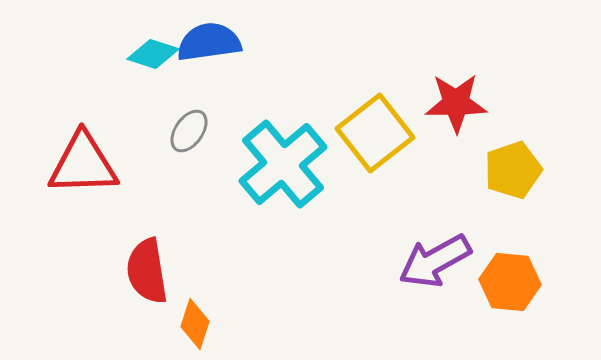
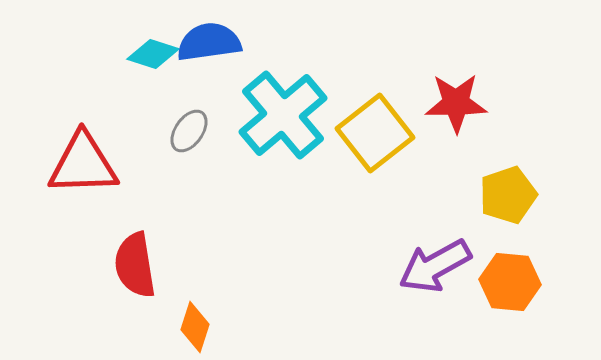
cyan cross: moved 49 px up
yellow pentagon: moved 5 px left, 25 px down
purple arrow: moved 5 px down
red semicircle: moved 12 px left, 6 px up
orange diamond: moved 3 px down
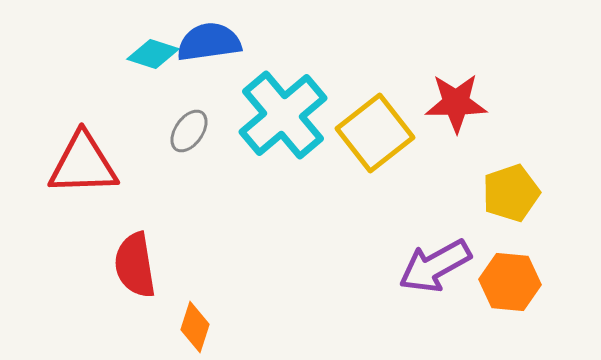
yellow pentagon: moved 3 px right, 2 px up
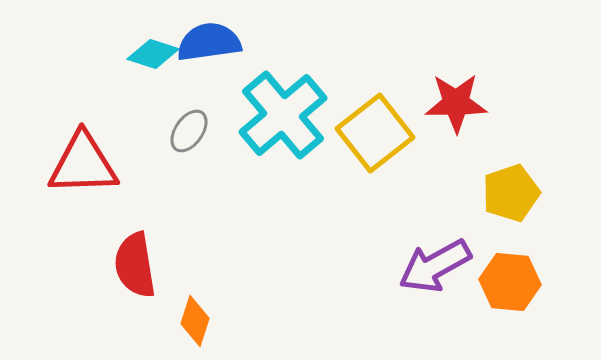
orange diamond: moved 6 px up
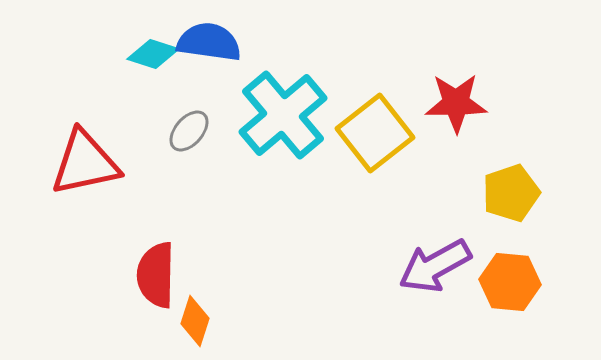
blue semicircle: rotated 16 degrees clockwise
gray ellipse: rotated 6 degrees clockwise
red triangle: moved 2 px right, 1 px up; rotated 10 degrees counterclockwise
red semicircle: moved 21 px right, 10 px down; rotated 10 degrees clockwise
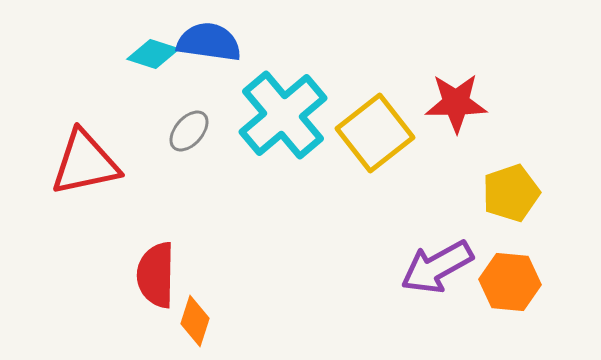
purple arrow: moved 2 px right, 1 px down
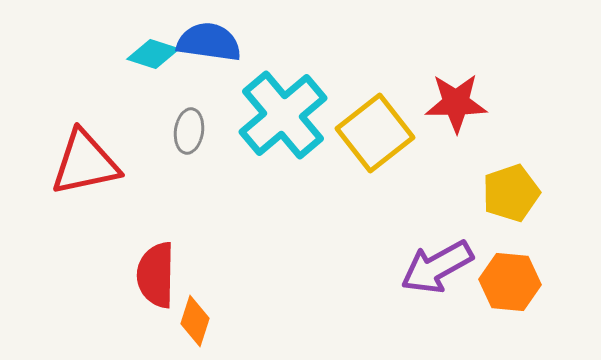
gray ellipse: rotated 33 degrees counterclockwise
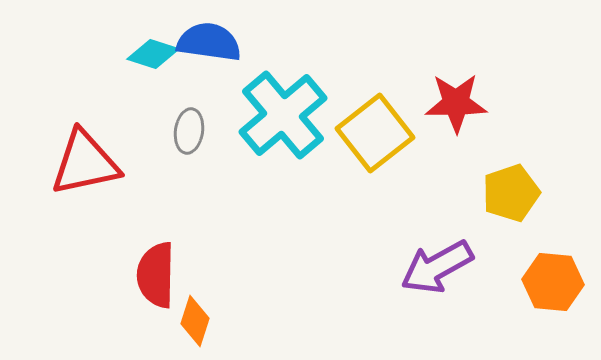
orange hexagon: moved 43 px right
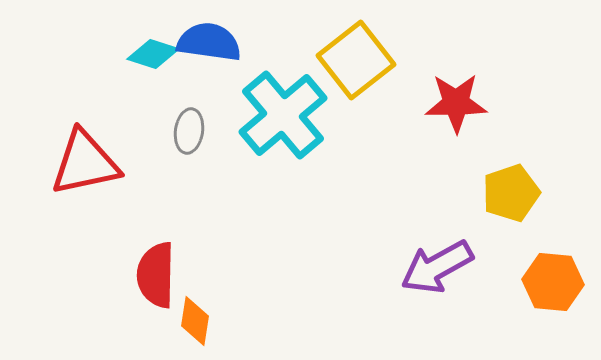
yellow square: moved 19 px left, 73 px up
orange diamond: rotated 9 degrees counterclockwise
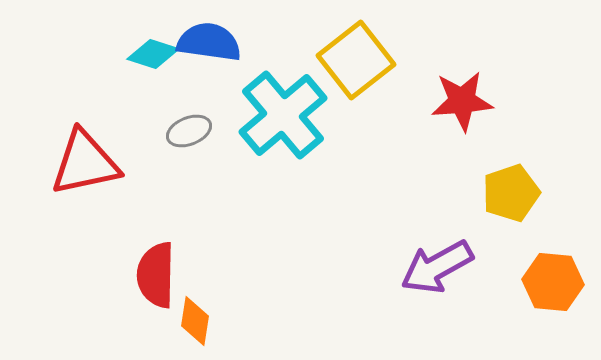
red star: moved 6 px right, 2 px up; rotated 4 degrees counterclockwise
gray ellipse: rotated 60 degrees clockwise
